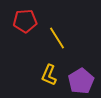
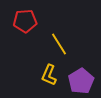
yellow line: moved 2 px right, 6 px down
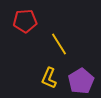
yellow L-shape: moved 3 px down
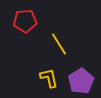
yellow L-shape: rotated 145 degrees clockwise
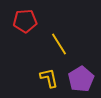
purple pentagon: moved 2 px up
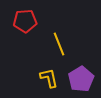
yellow line: rotated 10 degrees clockwise
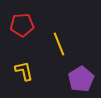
red pentagon: moved 3 px left, 4 px down
yellow L-shape: moved 25 px left, 7 px up
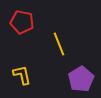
red pentagon: moved 3 px up; rotated 15 degrees clockwise
yellow L-shape: moved 2 px left, 4 px down
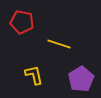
yellow line: rotated 50 degrees counterclockwise
yellow L-shape: moved 12 px right
